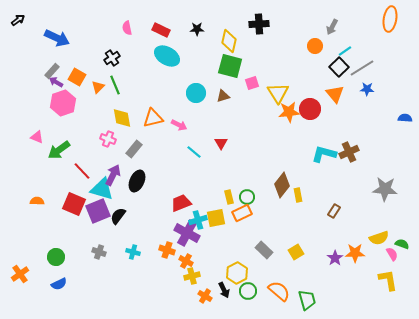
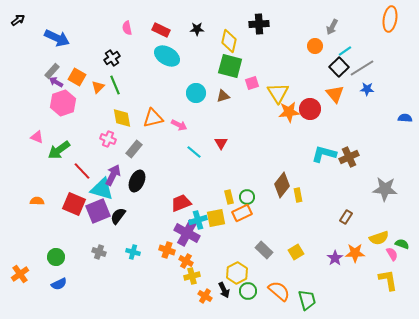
brown cross at (349, 152): moved 5 px down
brown rectangle at (334, 211): moved 12 px right, 6 px down
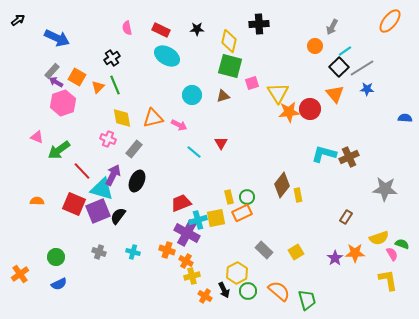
orange ellipse at (390, 19): moved 2 px down; rotated 30 degrees clockwise
cyan circle at (196, 93): moved 4 px left, 2 px down
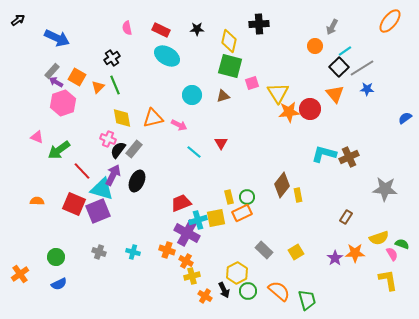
blue semicircle at (405, 118): rotated 40 degrees counterclockwise
black semicircle at (118, 216): moved 66 px up
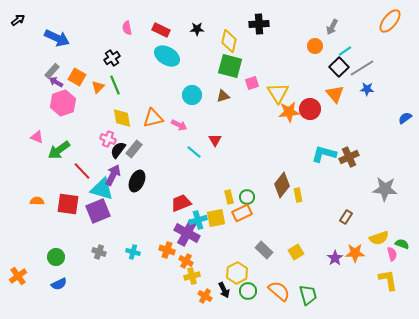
red triangle at (221, 143): moved 6 px left, 3 px up
red square at (74, 204): moved 6 px left; rotated 15 degrees counterclockwise
pink semicircle at (392, 254): rotated 16 degrees clockwise
orange cross at (20, 274): moved 2 px left, 2 px down
green trapezoid at (307, 300): moved 1 px right, 5 px up
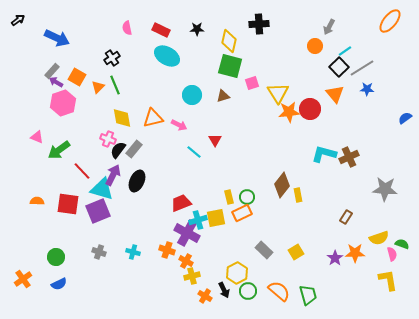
gray arrow at (332, 27): moved 3 px left
orange cross at (18, 276): moved 5 px right, 3 px down
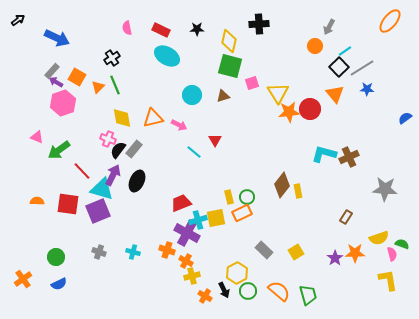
yellow rectangle at (298, 195): moved 4 px up
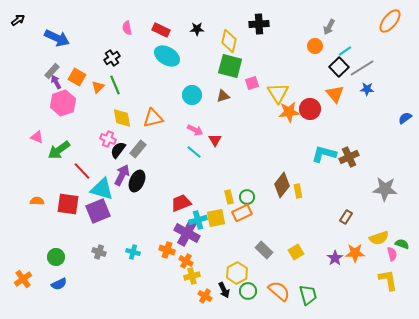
purple arrow at (56, 82): rotated 32 degrees clockwise
pink arrow at (179, 125): moved 16 px right, 5 px down
gray rectangle at (134, 149): moved 4 px right
purple arrow at (113, 175): moved 9 px right
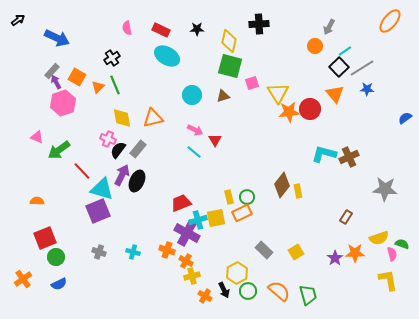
red square at (68, 204): moved 23 px left, 34 px down; rotated 30 degrees counterclockwise
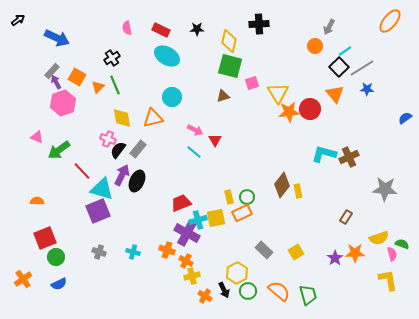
cyan circle at (192, 95): moved 20 px left, 2 px down
